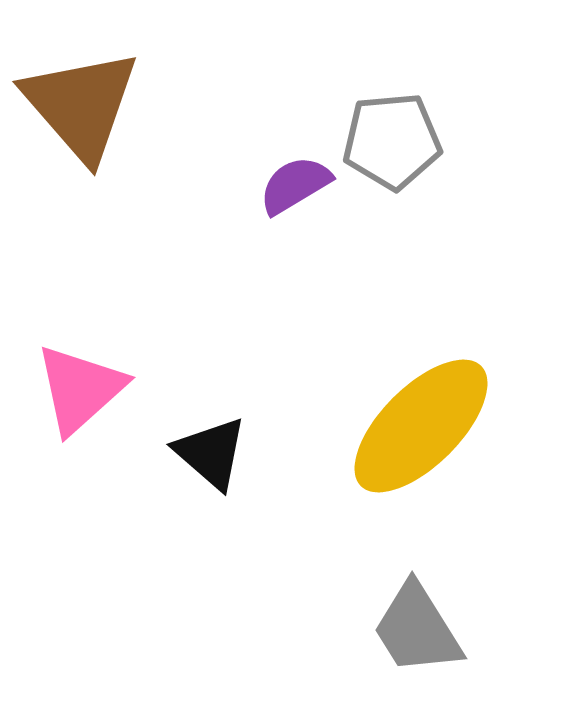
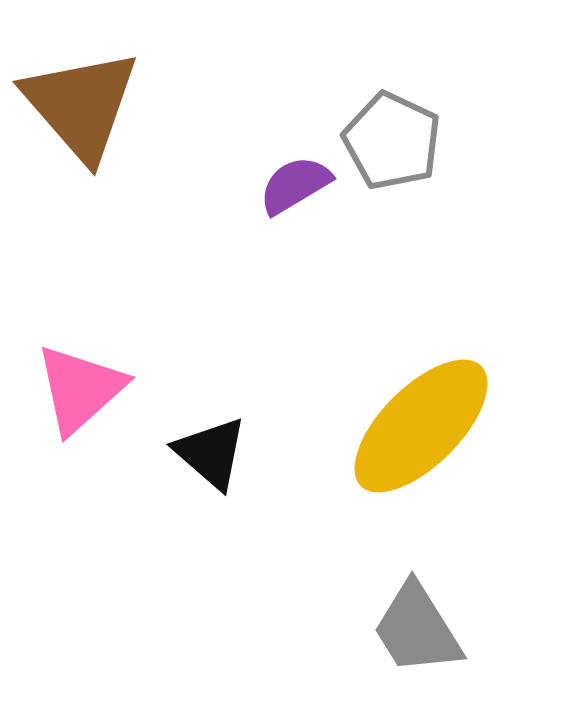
gray pentagon: rotated 30 degrees clockwise
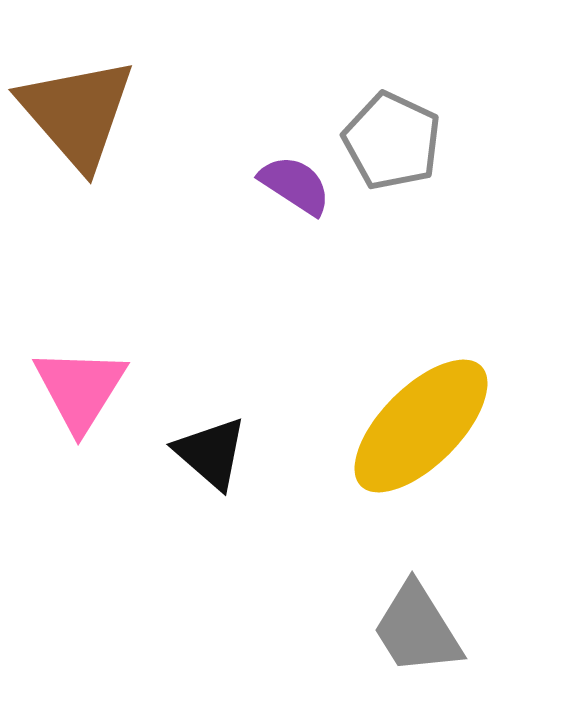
brown triangle: moved 4 px left, 8 px down
purple semicircle: rotated 64 degrees clockwise
pink triangle: rotated 16 degrees counterclockwise
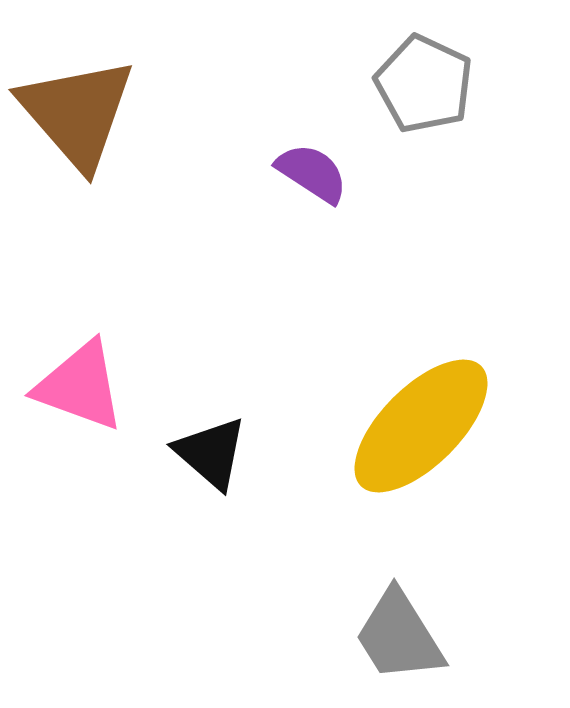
gray pentagon: moved 32 px right, 57 px up
purple semicircle: moved 17 px right, 12 px up
pink triangle: moved 3 px up; rotated 42 degrees counterclockwise
gray trapezoid: moved 18 px left, 7 px down
